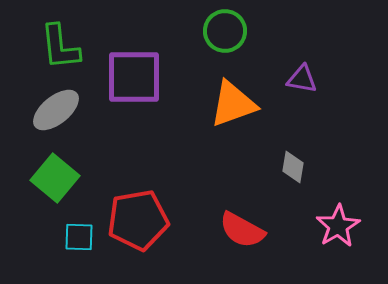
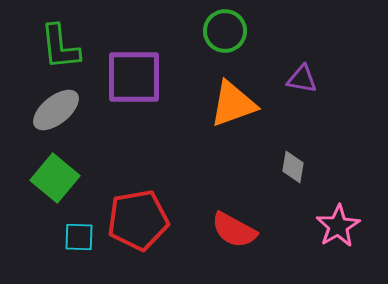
red semicircle: moved 8 px left
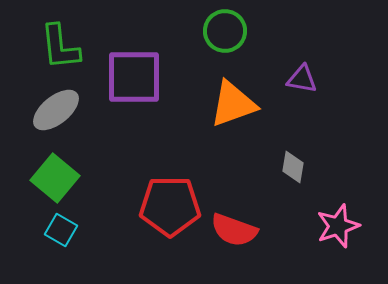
red pentagon: moved 32 px right, 14 px up; rotated 10 degrees clockwise
pink star: rotated 12 degrees clockwise
red semicircle: rotated 9 degrees counterclockwise
cyan square: moved 18 px left, 7 px up; rotated 28 degrees clockwise
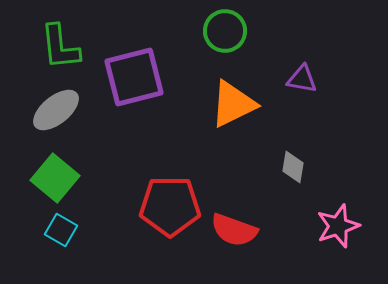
purple square: rotated 14 degrees counterclockwise
orange triangle: rotated 6 degrees counterclockwise
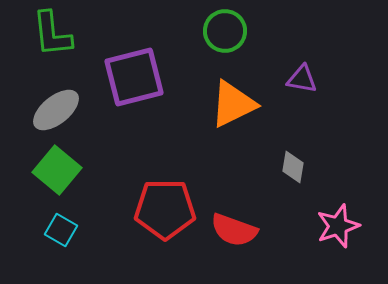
green L-shape: moved 8 px left, 13 px up
green square: moved 2 px right, 8 px up
red pentagon: moved 5 px left, 3 px down
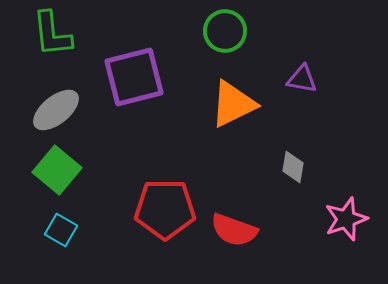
pink star: moved 8 px right, 7 px up
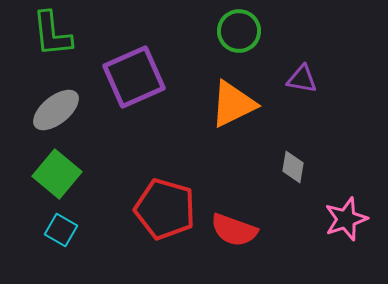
green circle: moved 14 px right
purple square: rotated 10 degrees counterclockwise
green square: moved 4 px down
red pentagon: rotated 16 degrees clockwise
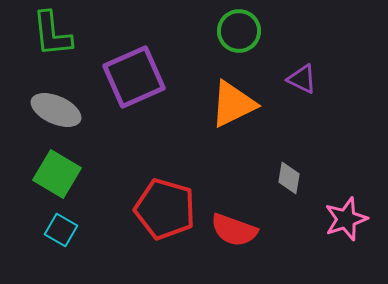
purple triangle: rotated 16 degrees clockwise
gray ellipse: rotated 63 degrees clockwise
gray diamond: moved 4 px left, 11 px down
green square: rotated 9 degrees counterclockwise
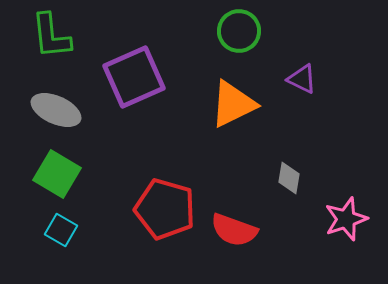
green L-shape: moved 1 px left, 2 px down
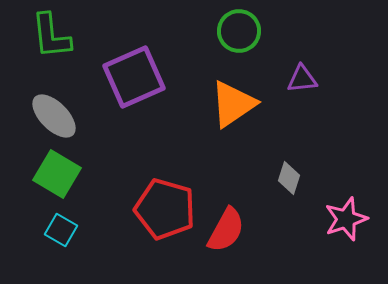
purple triangle: rotated 32 degrees counterclockwise
orange triangle: rotated 8 degrees counterclockwise
gray ellipse: moved 2 px left, 6 px down; rotated 21 degrees clockwise
gray diamond: rotated 8 degrees clockwise
red semicircle: moved 8 px left; rotated 81 degrees counterclockwise
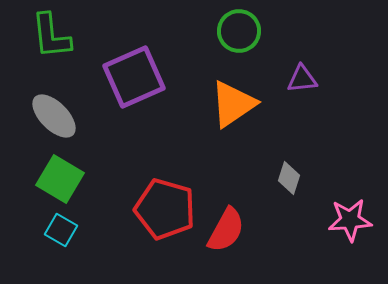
green square: moved 3 px right, 5 px down
pink star: moved 4 px right, 1 px down; rotated 15 degrees clockwise
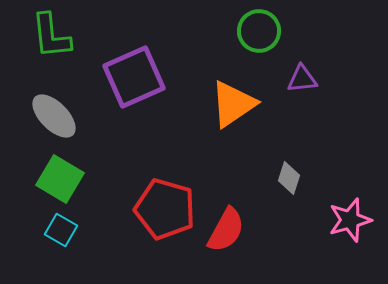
green circle: moved 20 px right
pink star: rotated 12 degrees counterclockwise
